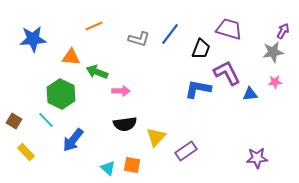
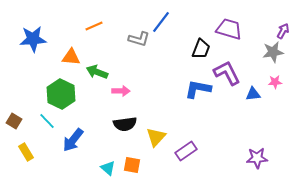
blue line: moved 9 px left, 12 px up
blue triangle: moved 3 px right
cyan line: moved 1 px right, 1 px down
yellow rectangle: rotated 12 degrees clockwise
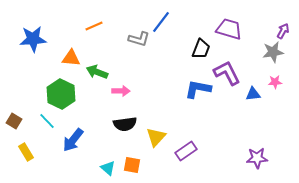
orange triangle: moved 1 px down
